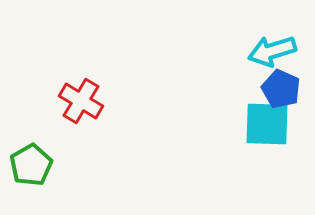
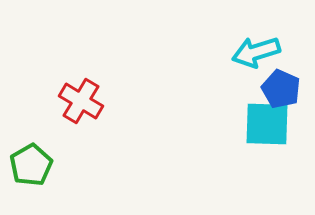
cyan arrow: moved 16 px left, 1 px down
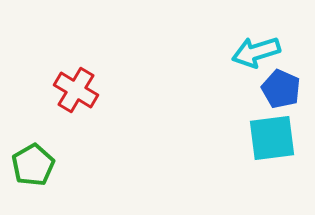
red cross: moved 5 px left, 11 px up
cyan square: moved 5 px right, 14 px down; rotated 9 degrees counterclockwise
green pentagon: moved 2 px right
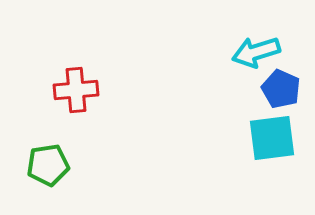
red cross: rotated 36 degrees counterclockwise
green pentagon: moved 15 px right; rotated 21 degrees clockwise
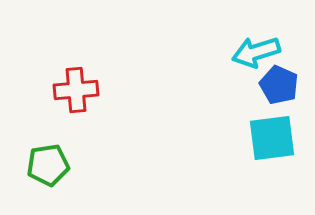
blue pentagon: moved 2 px left, 4 px up
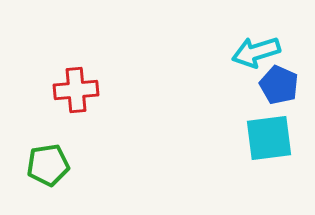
cyan square: moved 3 px left
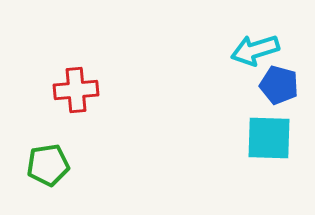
cyan arrow: moved 1 px left, 2 px up
blue pentagon: rotated 9 degrees counterclockwise
cyan square: rotated 9 degrees clockwise
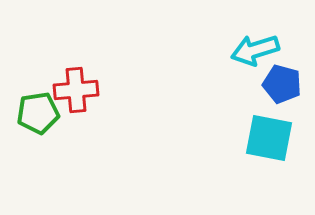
blue pentagon: moved 3 px right, 1 px up
cyan square: rotated 9 degrees clockwise
green pentagon: moved 10 px left, 52 px up
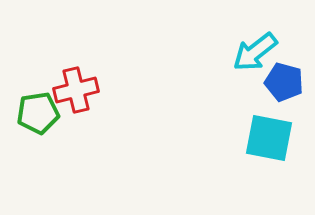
cyan arrow: moved 2 px down; rotated 21 degrees counterclockwise
blue pentagon: moved 2 px right, 2 px up
red cross: rotated 9 degrees counterclockwise
